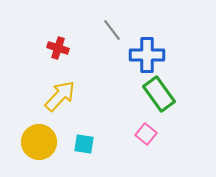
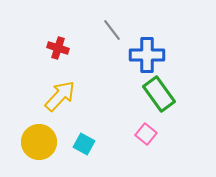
cyan square: rotated 20 degrees clockwise
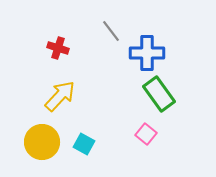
gray line: moved 1 px left, 1 px down
blue cross: moved 2 px up
yellow circle: moved 3 px right
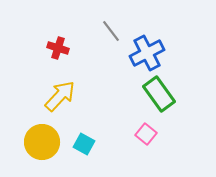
blue cross: rotated 28 degrees counterclockwise
